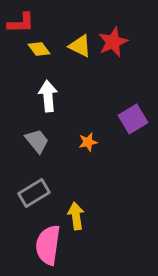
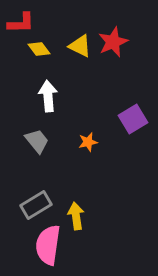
gray rectangle: moved 2 px right, 12 px down
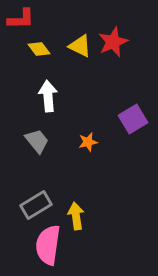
red L-shape: moved 4 px up
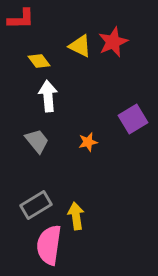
yellow diamond: moved 12 px down
pink semicircle: moved 1 px right
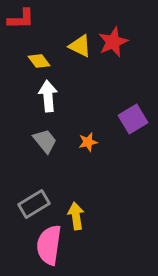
gray trapezoid: moved 8 px right
gray rectangle: moved 2 px left, 1 px up
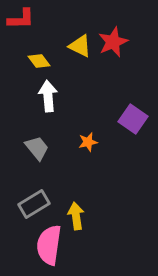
purple square: rotated 24 degrees counterclockwise
gray trapezoid: moved 8 px left, 7 px down
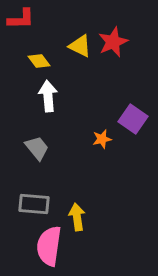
orange star: moved 14 px right, 3 px up
gray rectangle: rotated 36 degrees clockwise
yellow arrow: moved 1 px right, 1 px down
pink semicircle: moved 1 px down
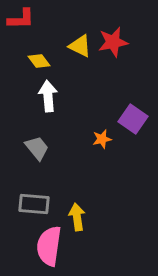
red star: rotated 12 degrees clockwise
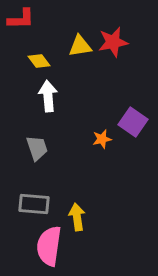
yellow triangle: rotated 35 degrees counterclockwise
purple square: moved 3 px down
gray trapezoid: rotated 20 degrees clockwise
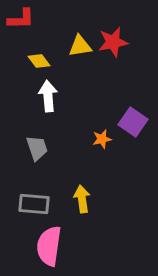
yellow arrow: moved 5 px right, 18 px up
